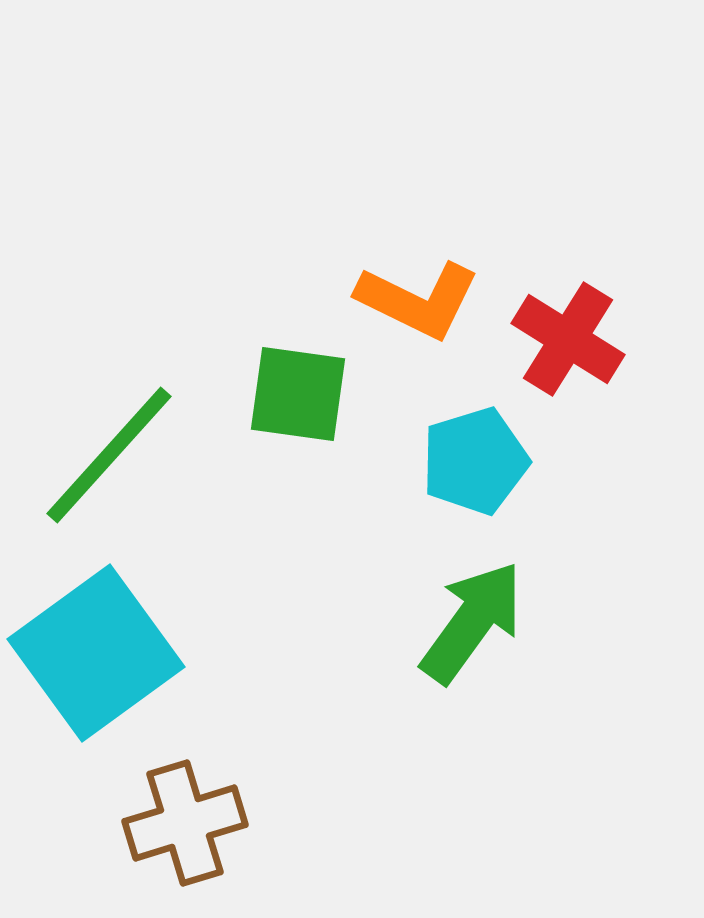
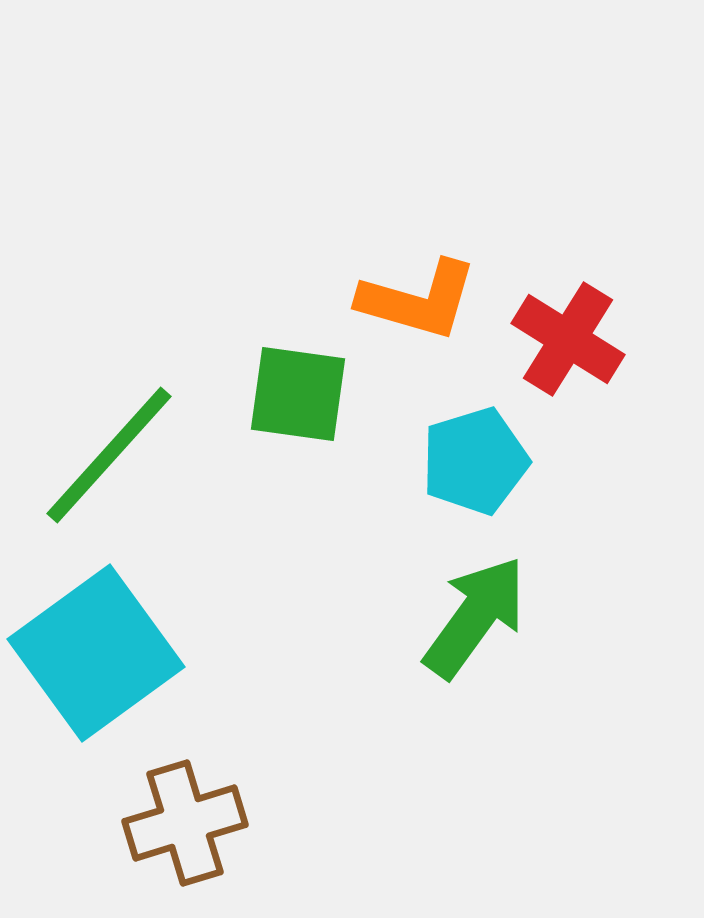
orange L-shape: rotated 10 degrees counterclockwise
green arrow: moved 3 px right, 5 px up
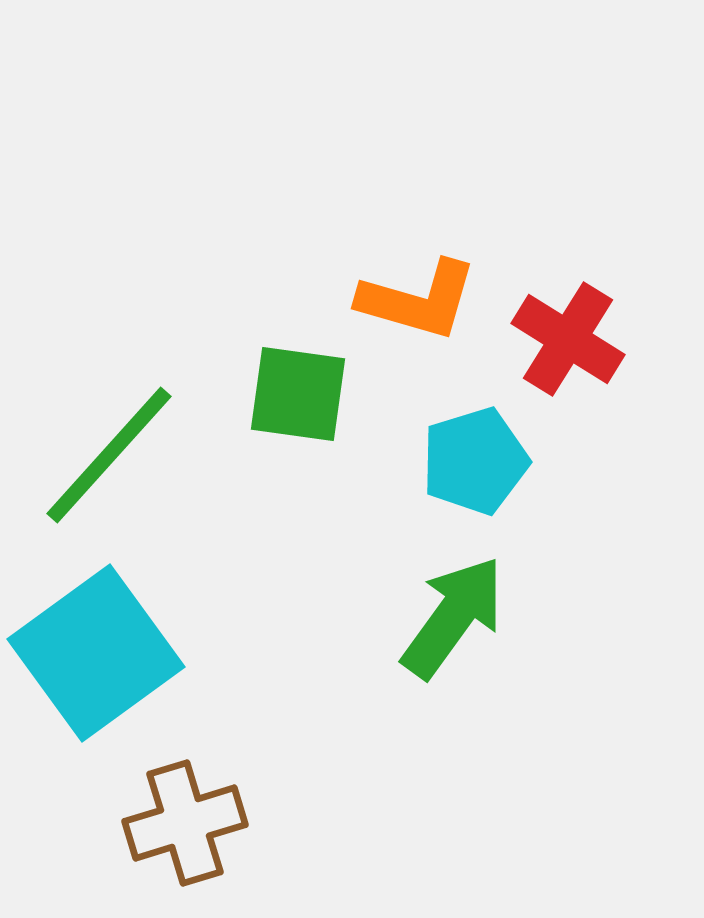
green arrow: moved 22 px left
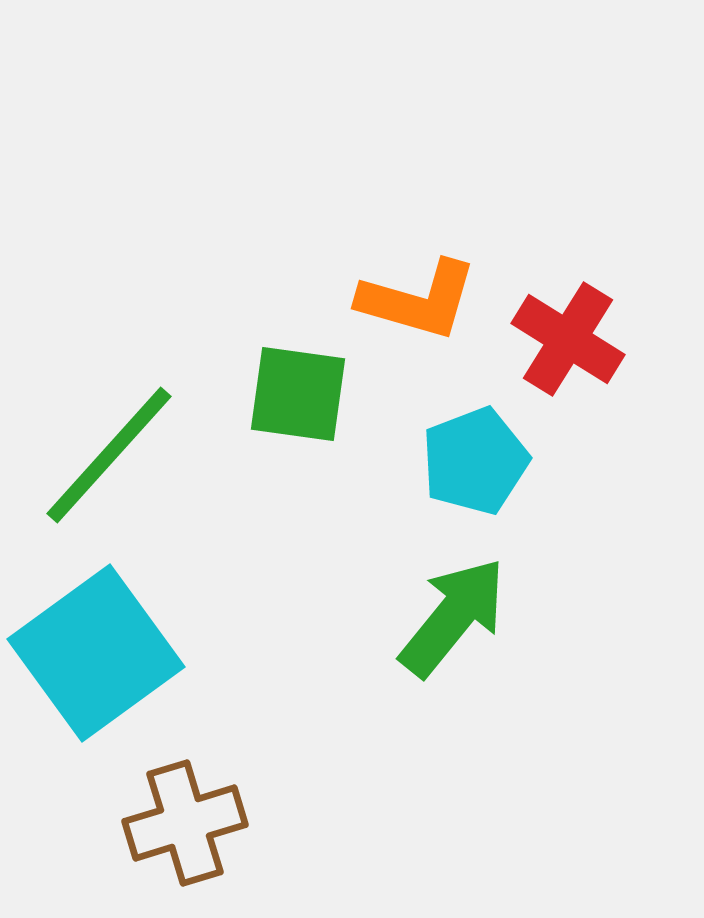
cyan pentagon: rotated 4 degrees counterclockwise
green arrow: rotated 3 degrees clockwise
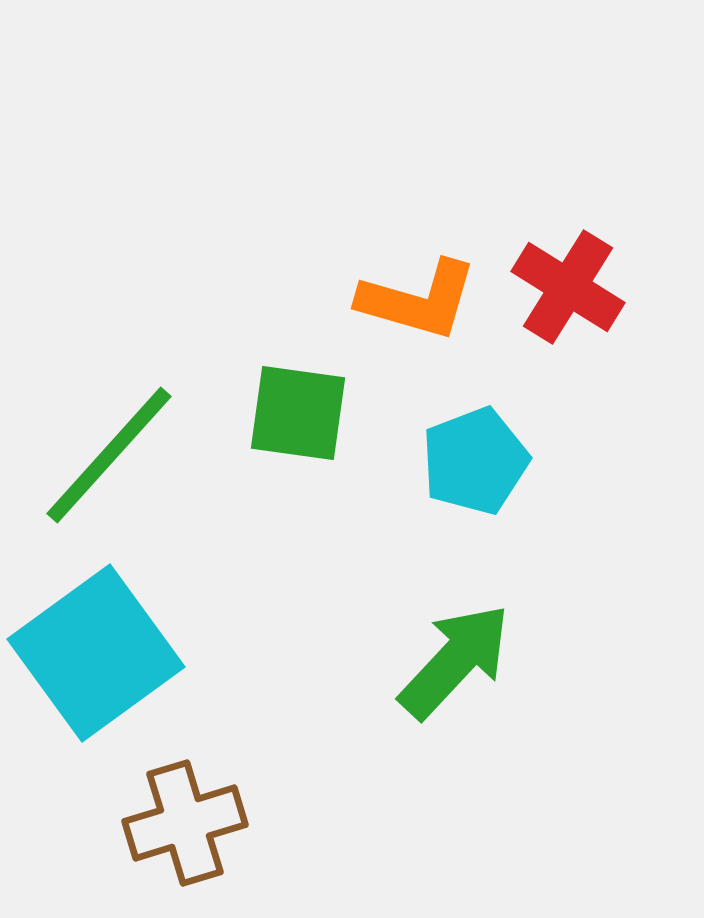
red cross: moved 52 px up
green square: moved 19 px down
green arrow: moved 2 px right, 44 px down; rotated 4 degrees clockwise
